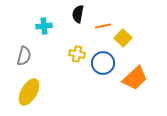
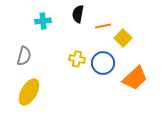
cyan cross: moved 1 px left, 5 px up
yellow cross: moved 5 px down
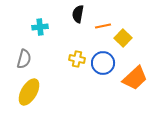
cyan cross: moved 3 px left, 6 px down
gray semicircle: moved 3 px down
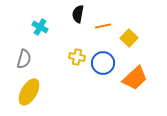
cyan cross: rotated 35 degrees clockwise
yellow square: moved 6 px right
yellow cross: moved 2 px up
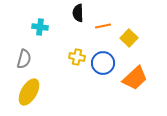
black semicircle: moved 1 px up; rotated 12 degrees counterclockwise
cyan cross: rotated 21 degrees counterclockwise
